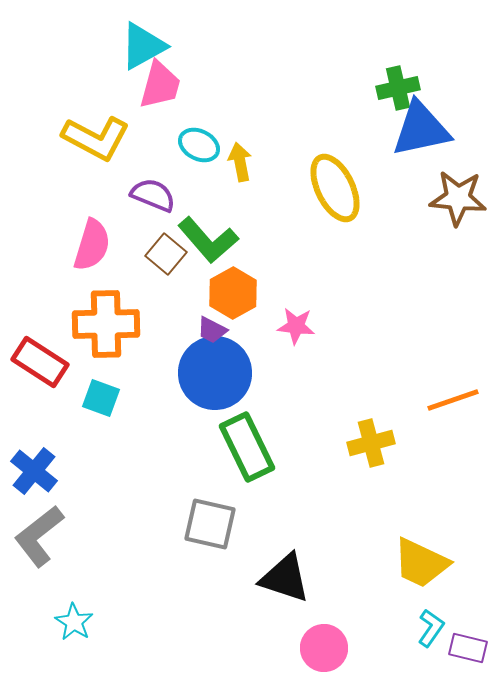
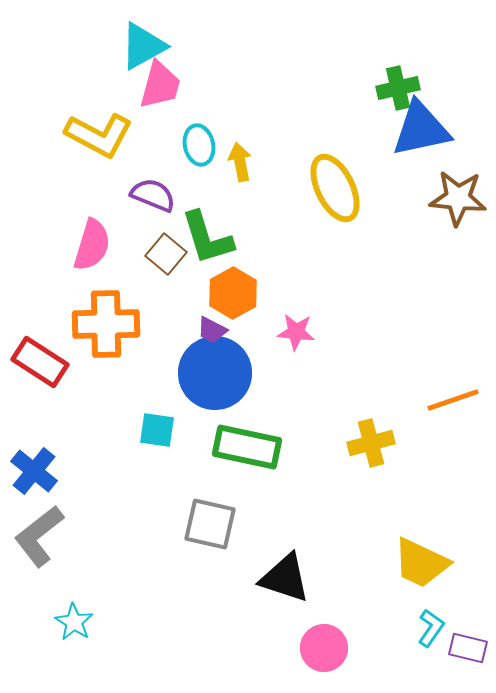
yellow L-shape: moved 3 px right, 3 px up
cyan ellipse: rotated 51 degrees clockwise
green L-shape: moved 1 px left, 2 px up; rotated 24 degrees clockwise
pink star: moved 6 px down
cyan square: moved 56 px right, 32 px down; rotated 12 degrees counterclockwise
green rectangle: rotated 52 degrees counterclockwise
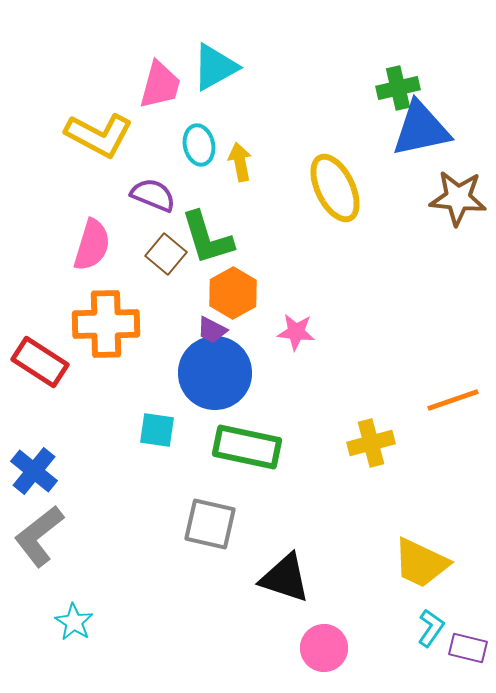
cyan triangle: moved 72 px right, 21 px down
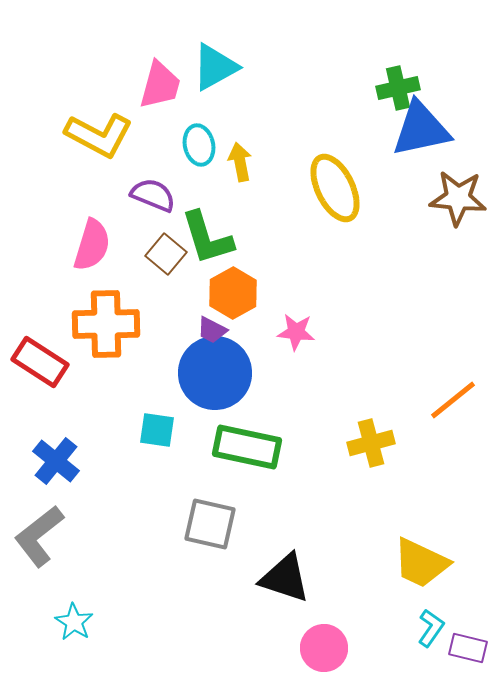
orange line: rotated 20 degrees counterclockwise
blue cross: moved 22 px right, 10 px up
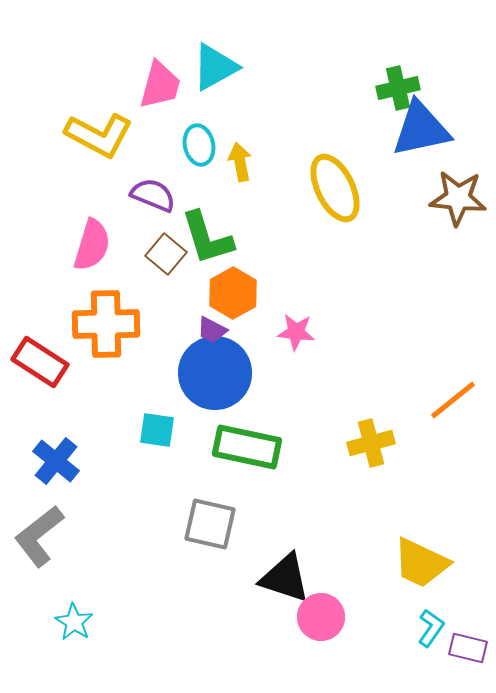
pink circle: moved 3 px left, 31 px up
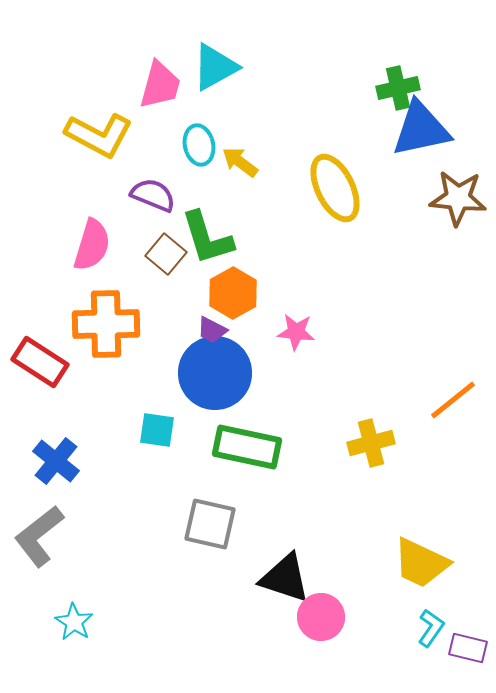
yellow arrow: rotated 42 degrees counterclockwise
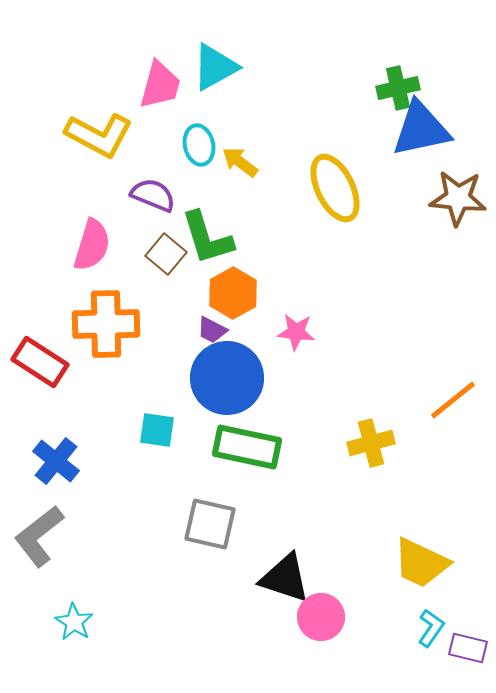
blue circle: moved 12 px right, 5 px down
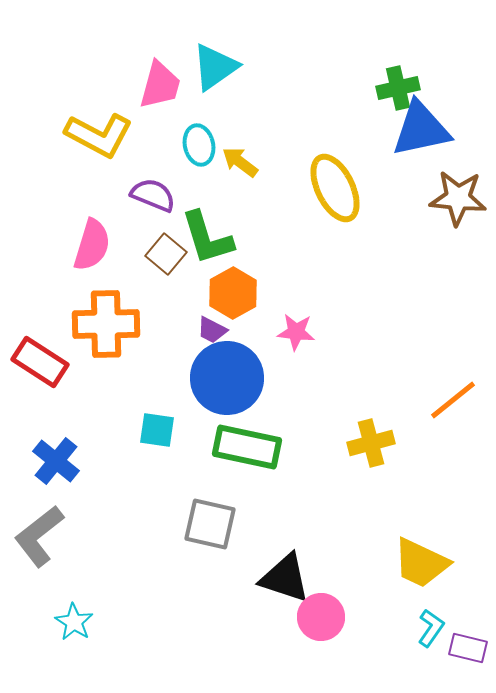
cyan triangle: rotated 6 degrees counterclockwise
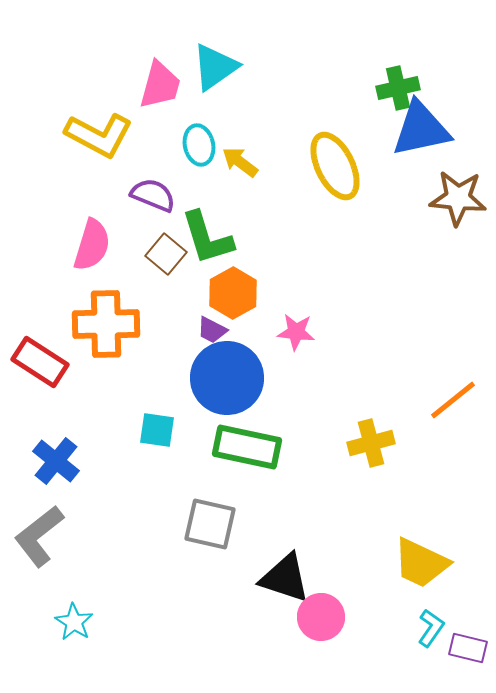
yellow ellipse: moved 22 px up
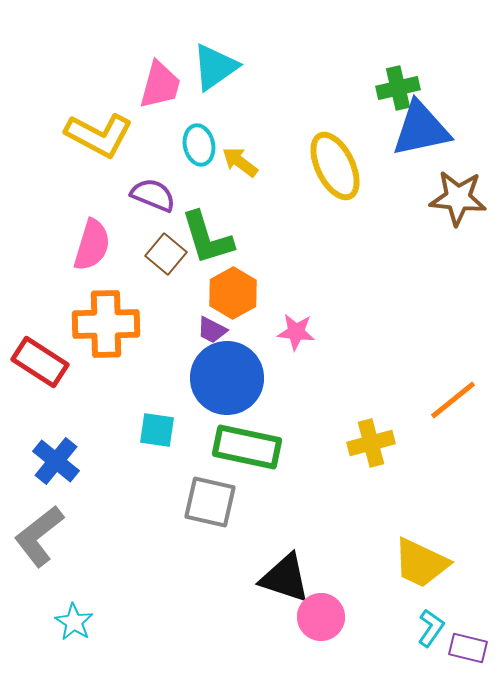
gray square: moved 22 px up
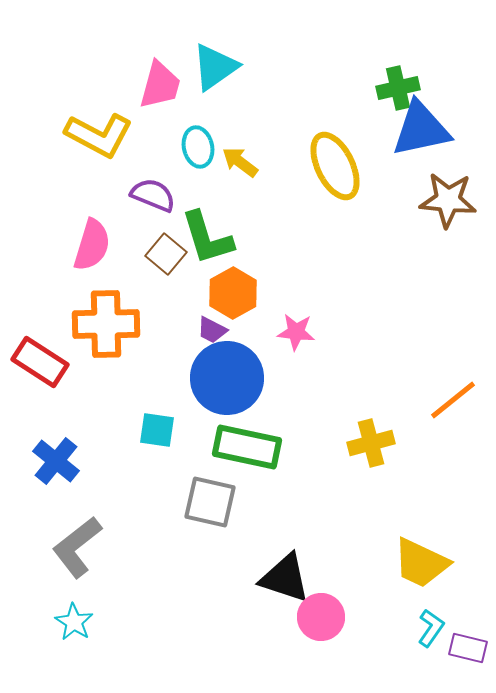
cyan ellipse: moved 1 px left, 2 px down
brown star: moved 10 px left, 2 px down
gray L-shape: moved 38 px right, 11 px down
